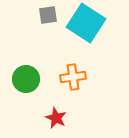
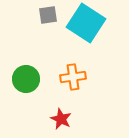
red star: moved 5 px right, 1 px down
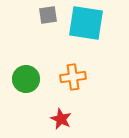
cyan square: rotated 24 degrees counterclockwise
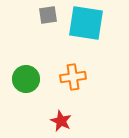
red star: moved 2 px down
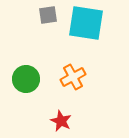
orange cross: rotated 20 degrees counterclockwise
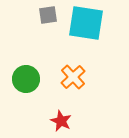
orange cross: rotated 15 degrees counterclockwise
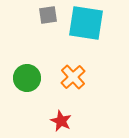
green circle: moved 1 px right, 1 px up
